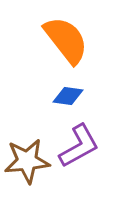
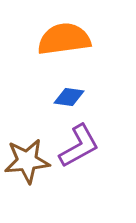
orange semicircle: moved 2 px left, 1 px up; rotated 60 degrees counterclockwise
blue diamond: moved 1 px right, 1 px down
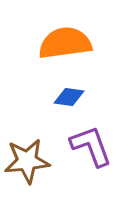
orange semicircle: moved 1 px right, 4 px down
purple L-shape: moved 12 px right; rotated 81 degrees counterclockwise
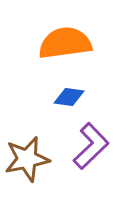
purple L-shape: rotated 66 degrees clockwise
brown star: moved 2 px up; rotated 6 degrees counterclockwise
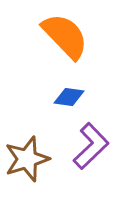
orange semicircle: moved 7 px up; rotated 54 degrees clockwise
brown star: rotated 6 degrees counterclockwise
